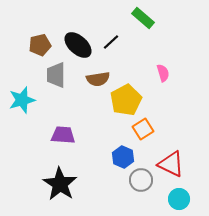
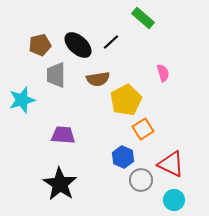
cyan circle: moved 5 px left, 1 px down
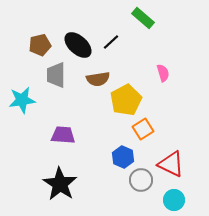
cyan star: rotated 8 degrees clockwise
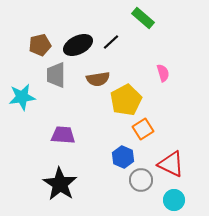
black ellipse: rotated 68 degrees counterclockwise
cyan star: moved 3 px up
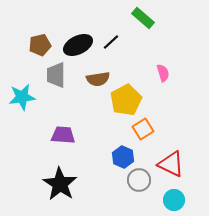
gray circle: moved 2 px left
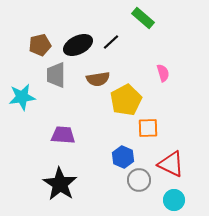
orange square: moved 5 px right, 1 px up; rotated 30 degrees clockwise
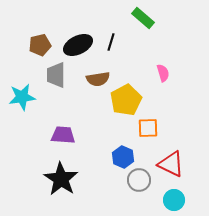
black line: rotated 30 degrees counterclockwise
black star: moved 1 px right, 5 px up
